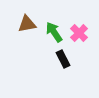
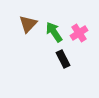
brown triangle: moved 1 px right; rotated 36 degrees counterclockwise
pink cross: rotated 12 degrees clockwise
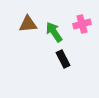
brown triangle: rotated 42 degrees clockwise
pink cross: moved 3 px right, 9 px up; rotated 18 degrees clockwise
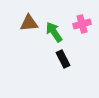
brown triangle: moved 1 px right, 1 px up
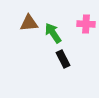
pink cross: moved 4 px right; rotated 18 degrees clockwise
green arrow: moved 1 px left, 1 px down
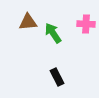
brown triangle: moved 1 px left, 1 px up
black rectangle: moved 6 px left, 18 px down
